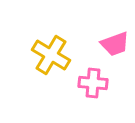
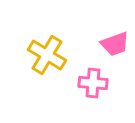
yellow cross: moved 4 px left
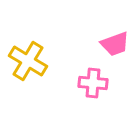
yellow cross: moved 19 px left, 6 px down
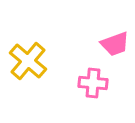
yellow cross: rotated 9 degrees clockwise
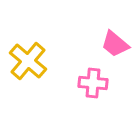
pink trapezoid: rotated 60 degrees clockwise
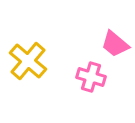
pink cross: moved 2 px left, 6 px up; rotated 12 degrees clockwise
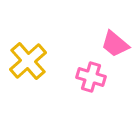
yellow cross: rotated 9 degrees clockwise
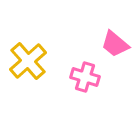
pink cross: moved 6 px left
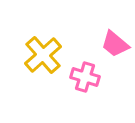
yellow cross: moved 15 px right, 6 px up
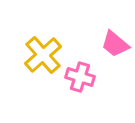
pink cross: moved 5 px left
